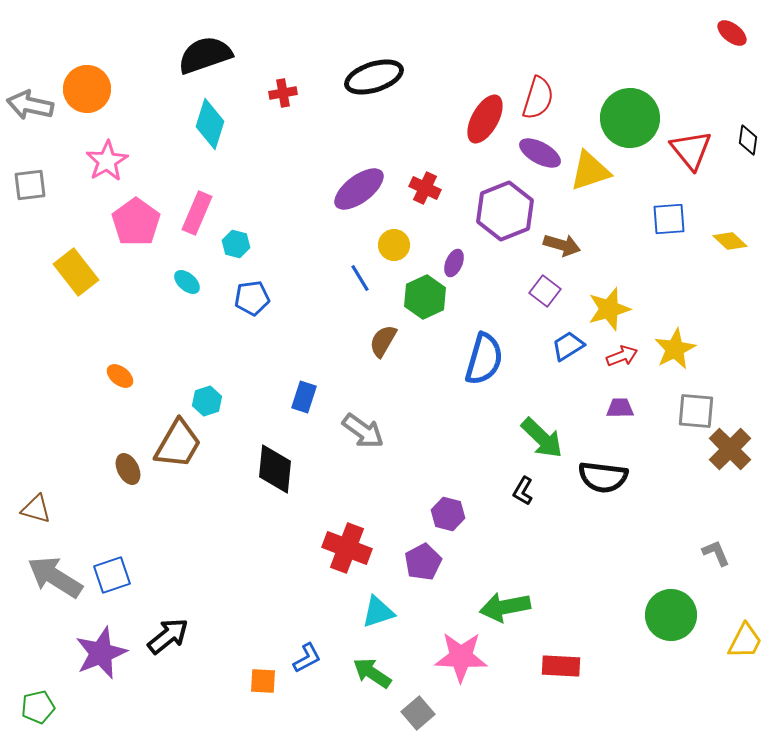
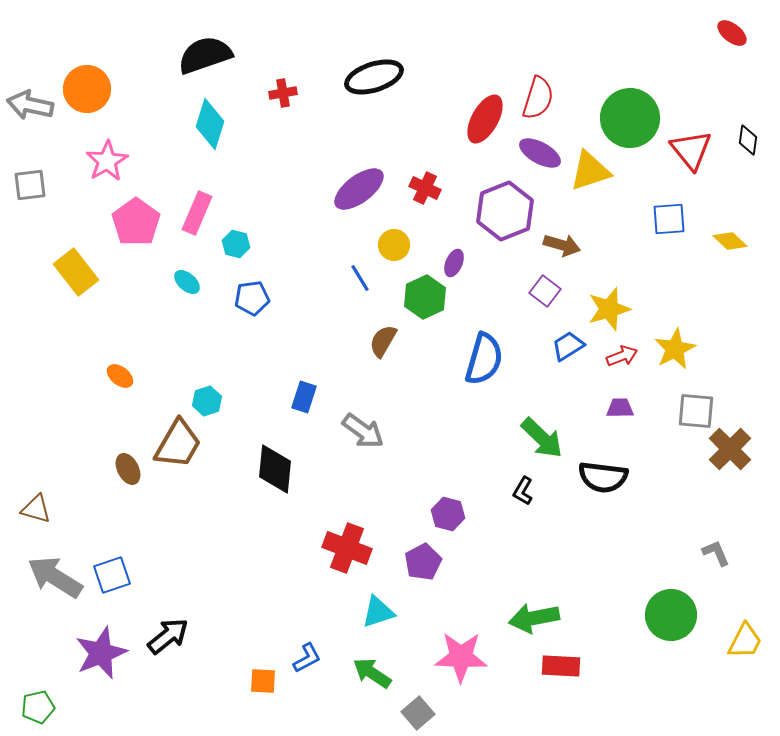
green arrow at (505, 607): moved 29 px right, 11 px down
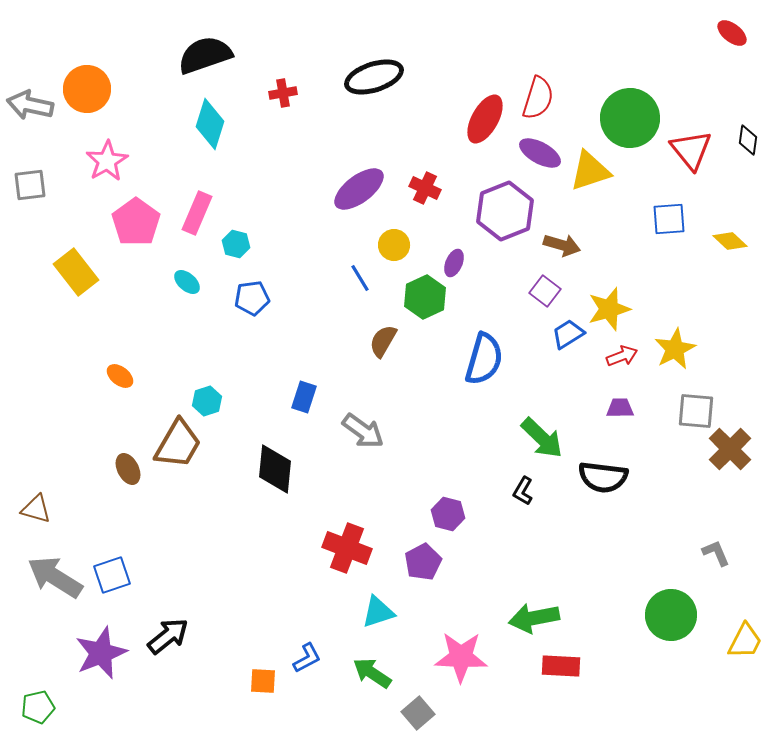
blue trapezoid at (568, 346): moved 12 px up
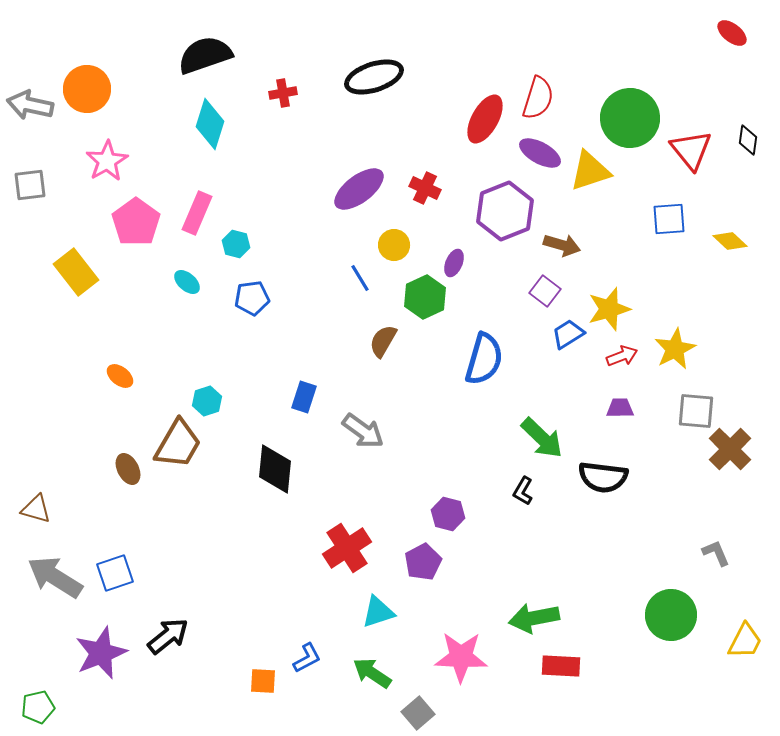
red cross at (347, 548): rotated 36 degrees clockwise
blue square at (112, 575): moved 3 px right, 2 px up
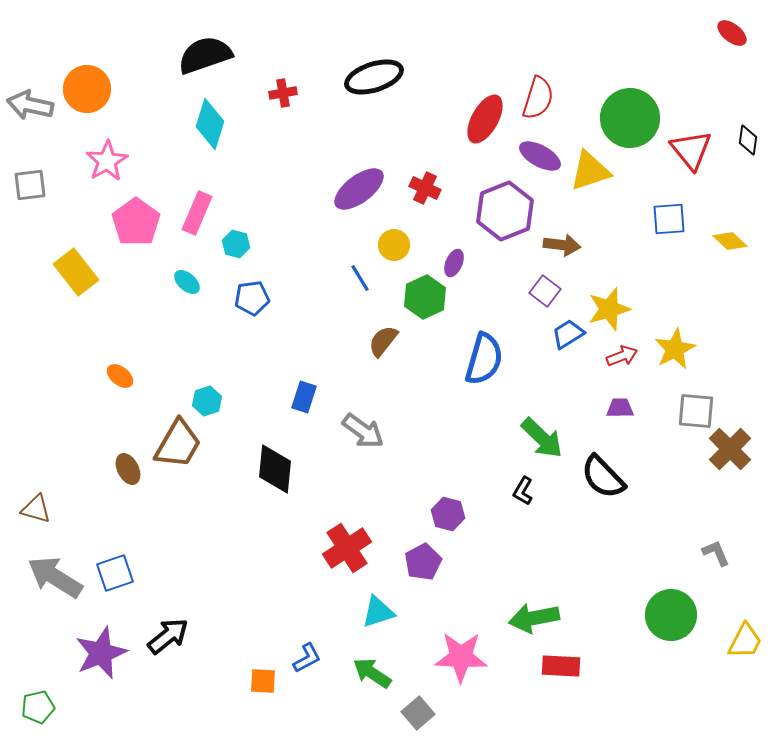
purple ellipse at (540, 153): moved 3 px down
brown arrow at (562, 245): rotated 9 degrees counterclockwise
brown semicircle at (383, 341): rotated 8 degrees clockwise
black semicircle at (603, 477): rotated 39 degrees clockwise
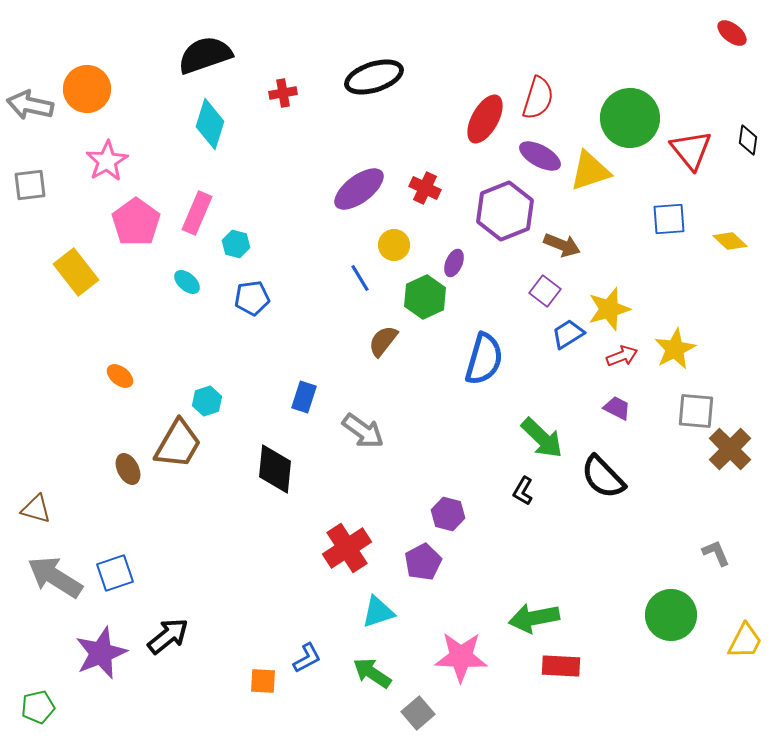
brown arrow at (562, 245): rotated 15 degrees clockwise
purple trapezoid at (620, 408): moved 3 px left; rotated 28 degrees clockwise
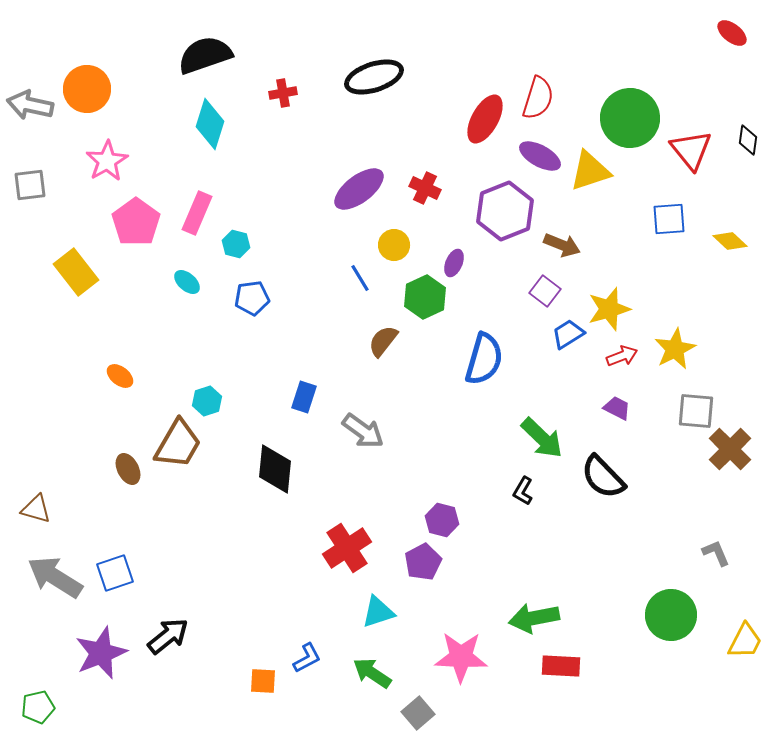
purple hexagon at (448, 514): moved 6 px left, 6 px down
